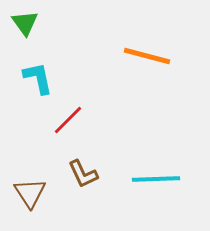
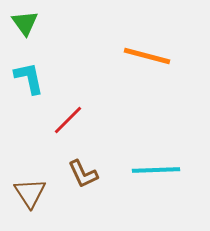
cyan L-shape: moved 9 px left
cyan line: moved 9 px up
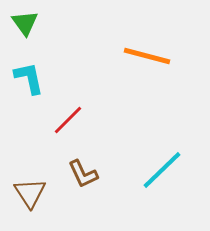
cyan line: moved 6 px right; rotated 42 degrees counterclockwise
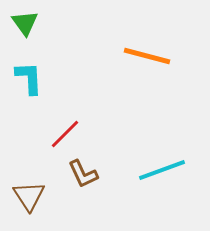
cyan L-shape: rotated 9 degrees clockwise
red line: moved 3 px left, 14 px down
cyan line: rotated 24 degrees clockwise
brown triangle: moved 1 px left, 3 px down
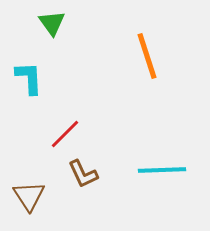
green triangle: moved 27 px right
orange line: rotated 57 degrees clockwise
cyan line: rotated 18 degrees clockwise
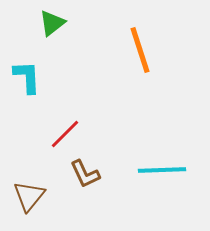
green triangle: rotated 28 degrees clockwise
orange line: moved 7 px left, 6 px up
cyan L-shape: moved 2 px left, 1 px up
brown L-shape: moved 2 px right
brown triangle: rotated 12 degrees clockwise
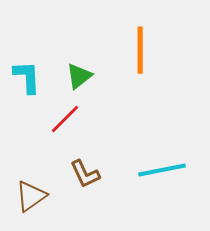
green triangle: moved 27 px right, 53 px down
orange line: rotated 18 degrees clockwise
red line: moved 15 px up
cyan line: rotated 9 degrees counterclockwise
brown triangle: moved 2 px right; rotated 16 degrees clockwise
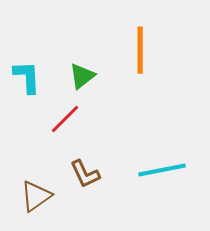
green triangle: moved 3 px right
brown triangle: moved 5 px right
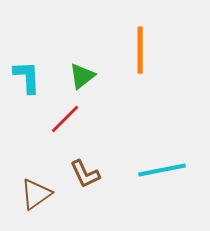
brown triangle: moved 2 px up
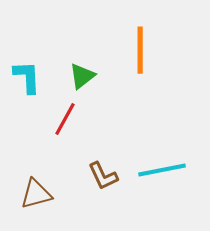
red line: rotated 16 degrees counterclockwise
brown L-shape: moved 18 px right, 2 px down
brown triangle: rotated 20 degrees clockwise
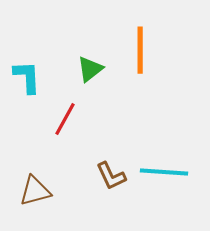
green triangle: moved 8 px right, 7 px up
cyan line: moved 2 px right, 2 px down; rotated 15 degrees clockwise
brown L-shape: moved 8 px right
brown triangle: moved 1 px left, 3 px up
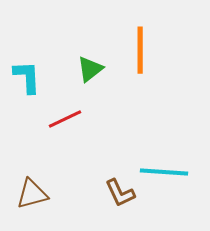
red line: rotated 36 degrees clockwise
brown L-shape: moved 9 px right, 17 px down
brown triangle: moved 3 px left, 3 px down
